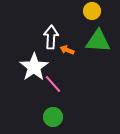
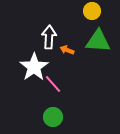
white arrow: moved 2 px left
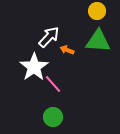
yellow circle: moved 5 px right
white arrow: rotated 40 degrees clockwise
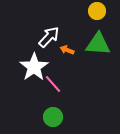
green triangle: moved 3 px down
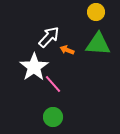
yellow circle: moved 1 px left, 1 px down
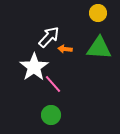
yellow circle: moved 2 px right, 1 px down
green triangle: moved 1 px right, 4 px down
orange arrow: moved 2 px left, 1 px up; rotated 16 degrees counterclockwise
green circle: moved 2 px left, 2 px up
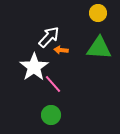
orange arrow: moved 4 px left, 1 px down
